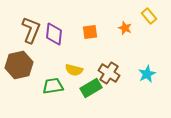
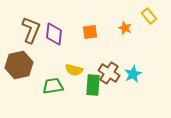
cyan star: moved 14 px left
green rectangle: moved 2 px right, 3 px up; rotated 55 degrees counterclockwise
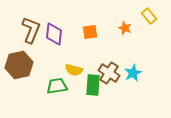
cyan star: moved 1 px up
green trapezoid: moved 4 px right
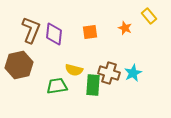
brown cross: rotated 15 degrees counterclockwise
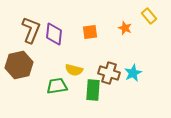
green rectangle: moved 5 px down
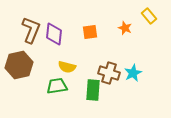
yellow semicircle: moved 7 px left, 3 px up
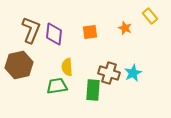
yellow rectangle: moved 1 px right
yellow semicircle: rotated 72 degrees clockwise
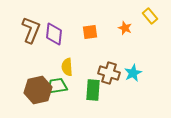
brown hexagon: moved 19 px right, 25 px down
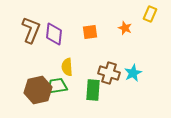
yellow rectangle: moved 2 px up; rotated 63 degrees clockwise
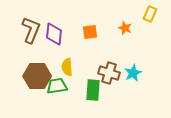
brown hexagon: moved 1 px left, 14 px up; rotated 12 degrees clockwise
